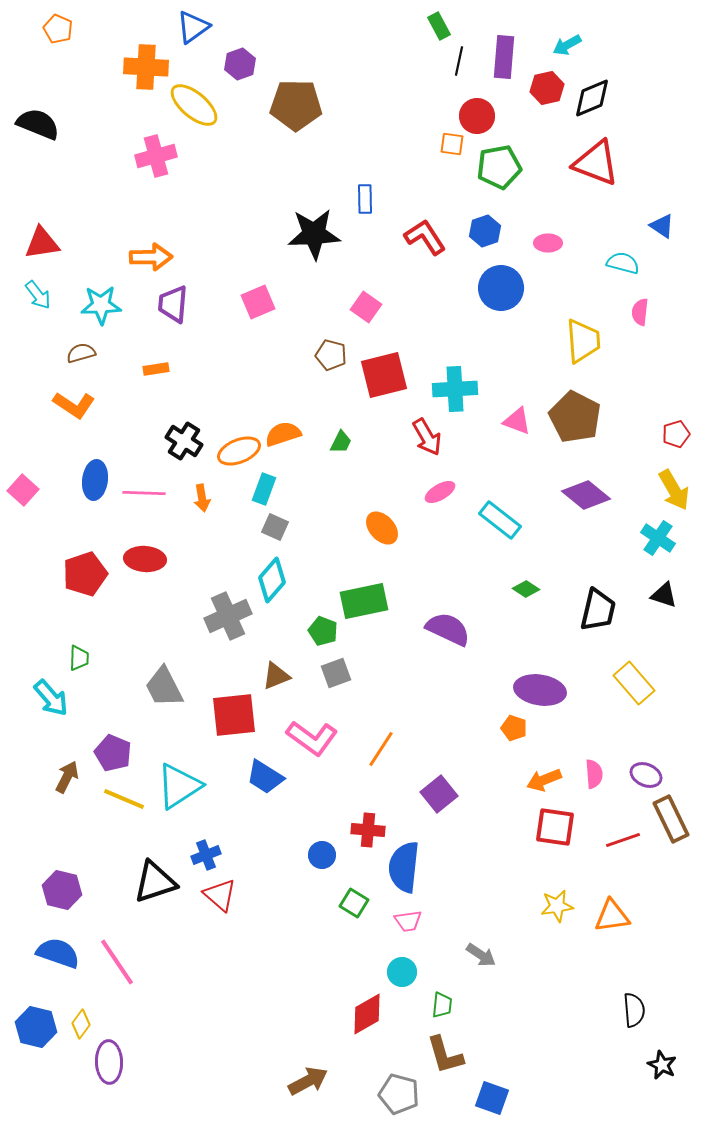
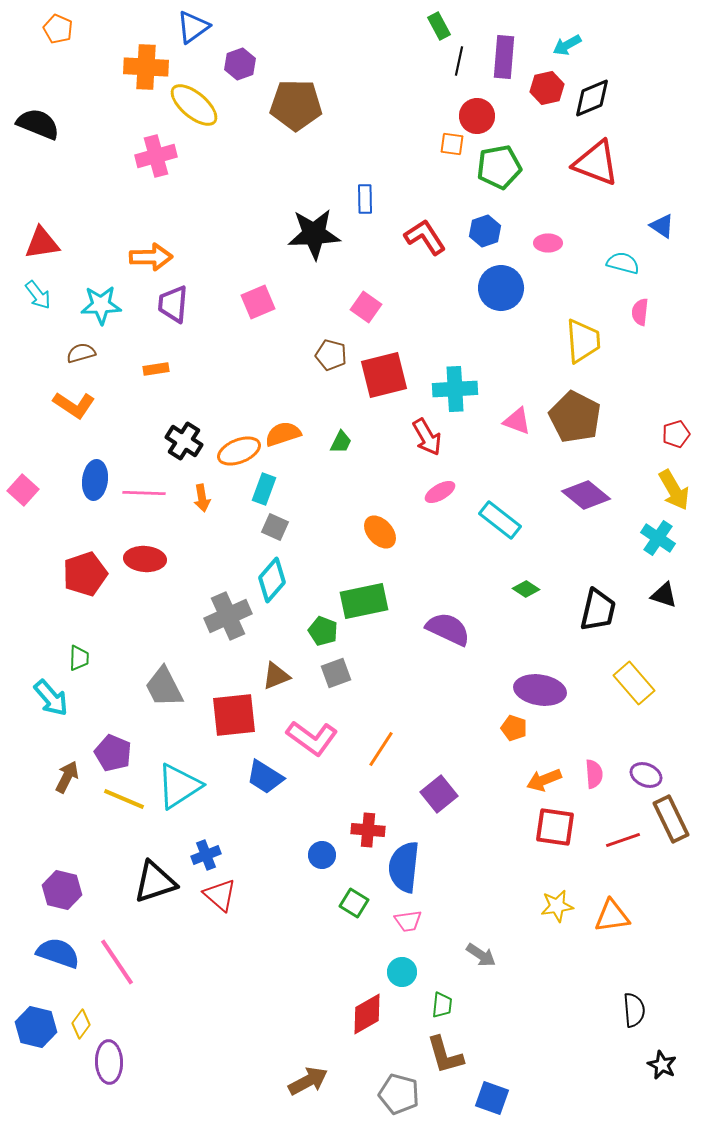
orange ellipse at (382, 528): moved 2 px left, 4 px down
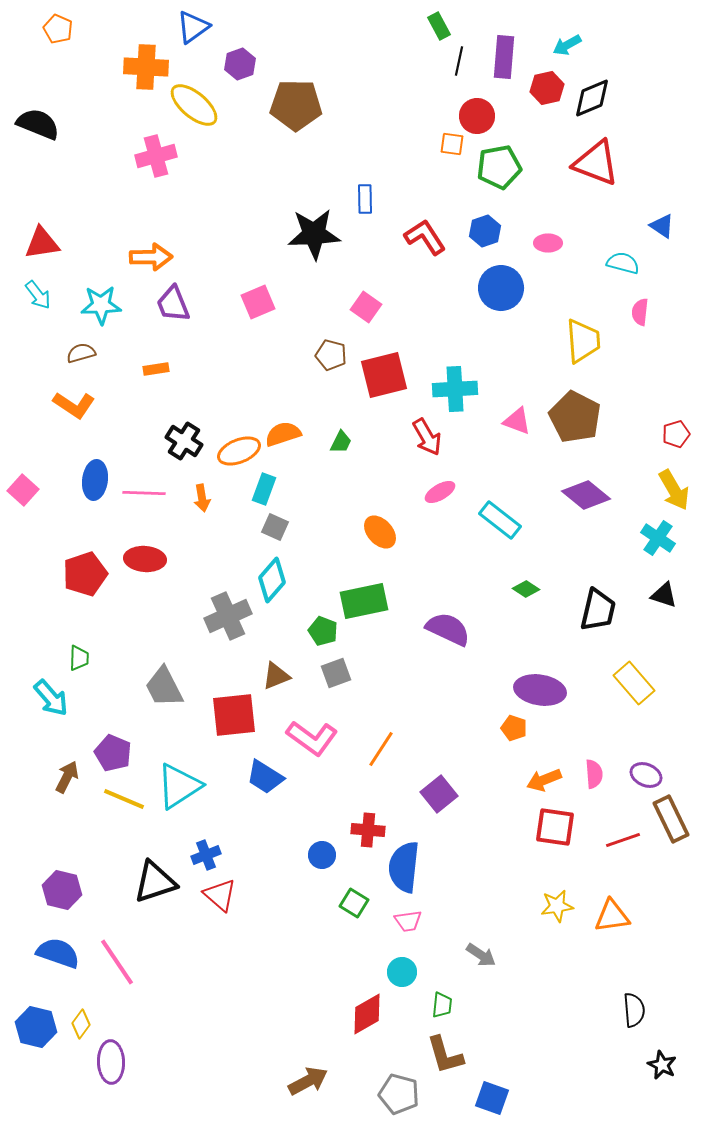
purple trapezoid at (173, 304): rotated 27 degrees counterclockwise
purple ellipse at (109, 1062): moved 2 px right
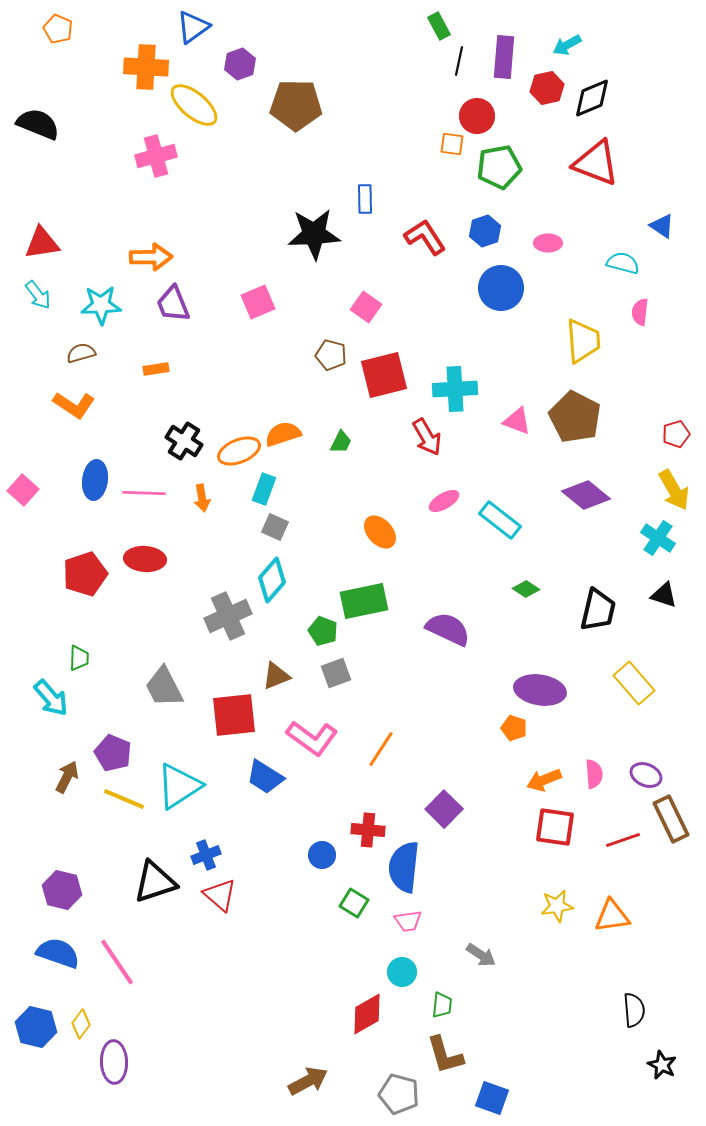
pink ellipse at (440, 492): moved 4 px right, 9 px down
purple square at (439, 794): moved 5 px right, 15 px down; rotated 6 degrees counterclockwise
purple ellipse at (111, 1062): moved 3 px right
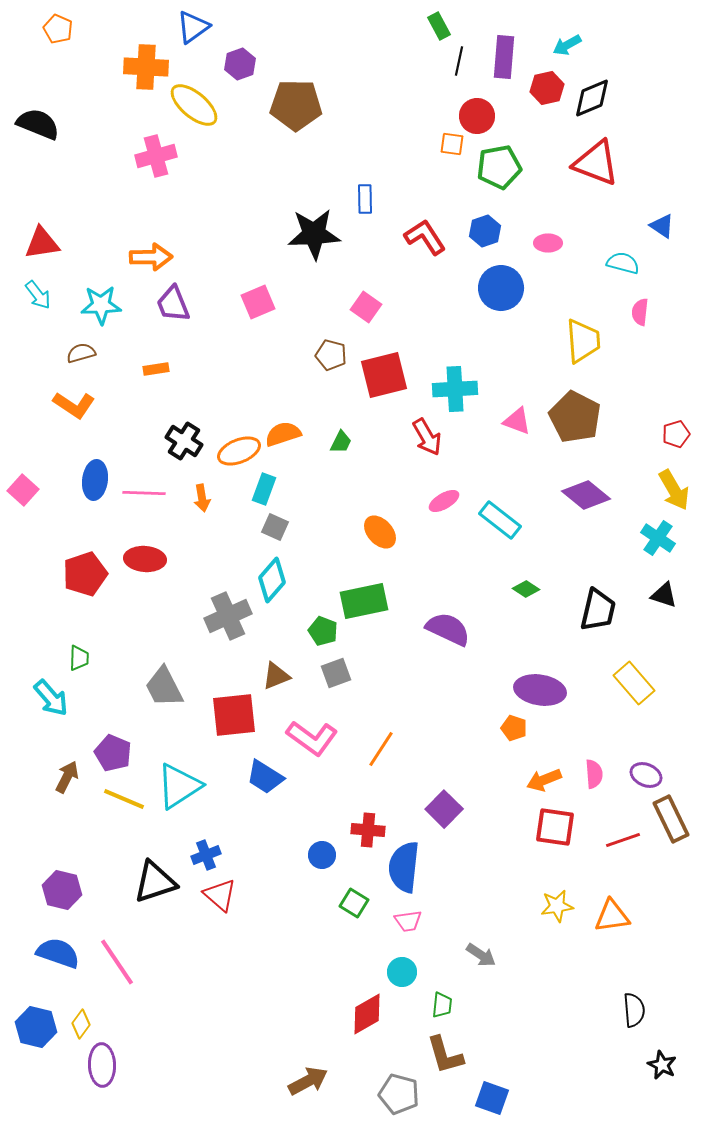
purple ellipse at (114, 1062): moved 12 px left, 3 px down
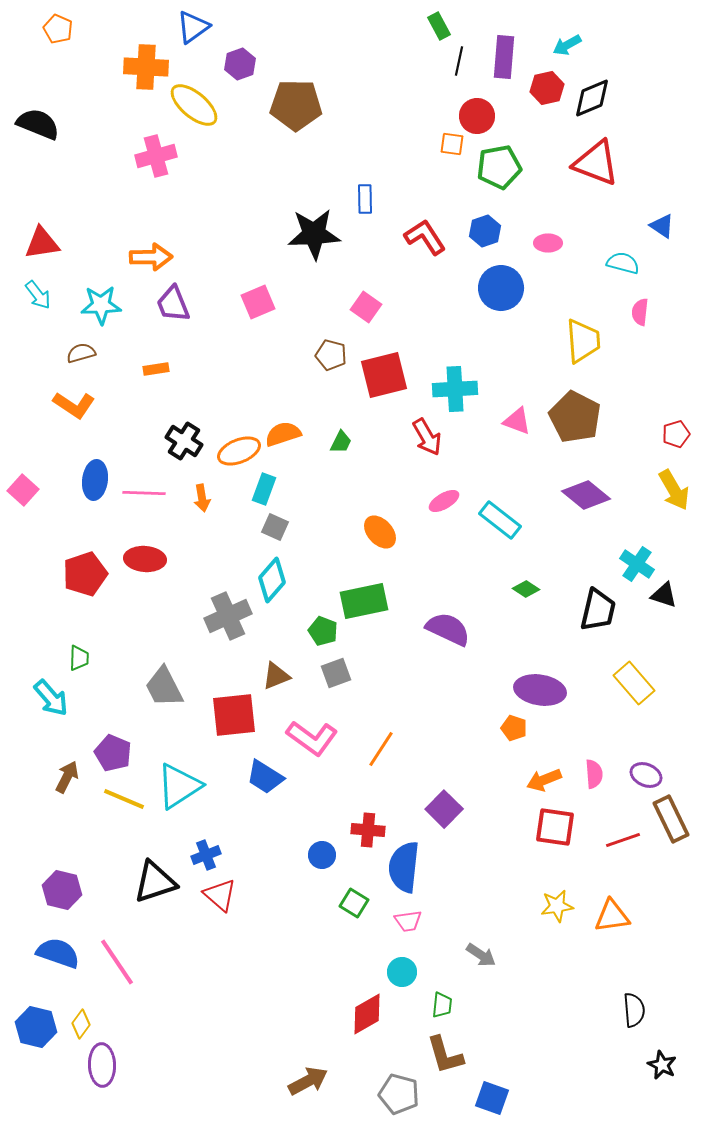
cyan cross at (658, 538): moved 21 px left, 26 px down
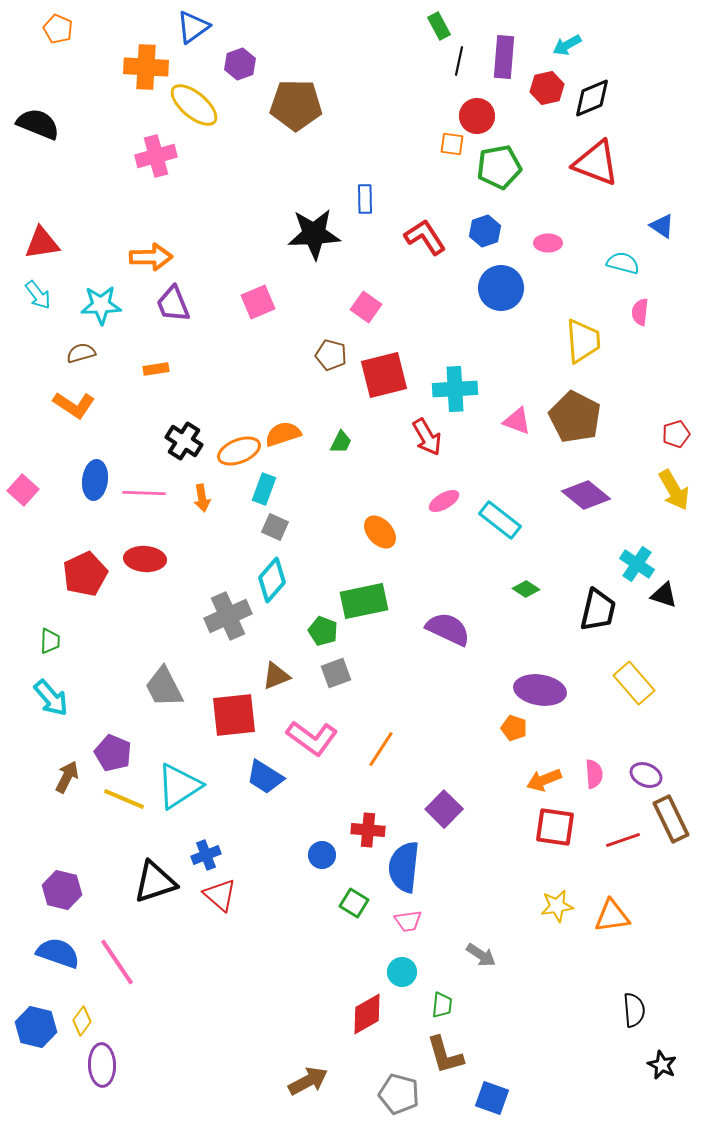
red pentagon at (85, 574): rotated 6 degrees counterclockwise
green trapezoid at (79, 658): moved 29 px left, 17 px up
yellow diamond at (81, 1024): moved 1 px right, 3 px up
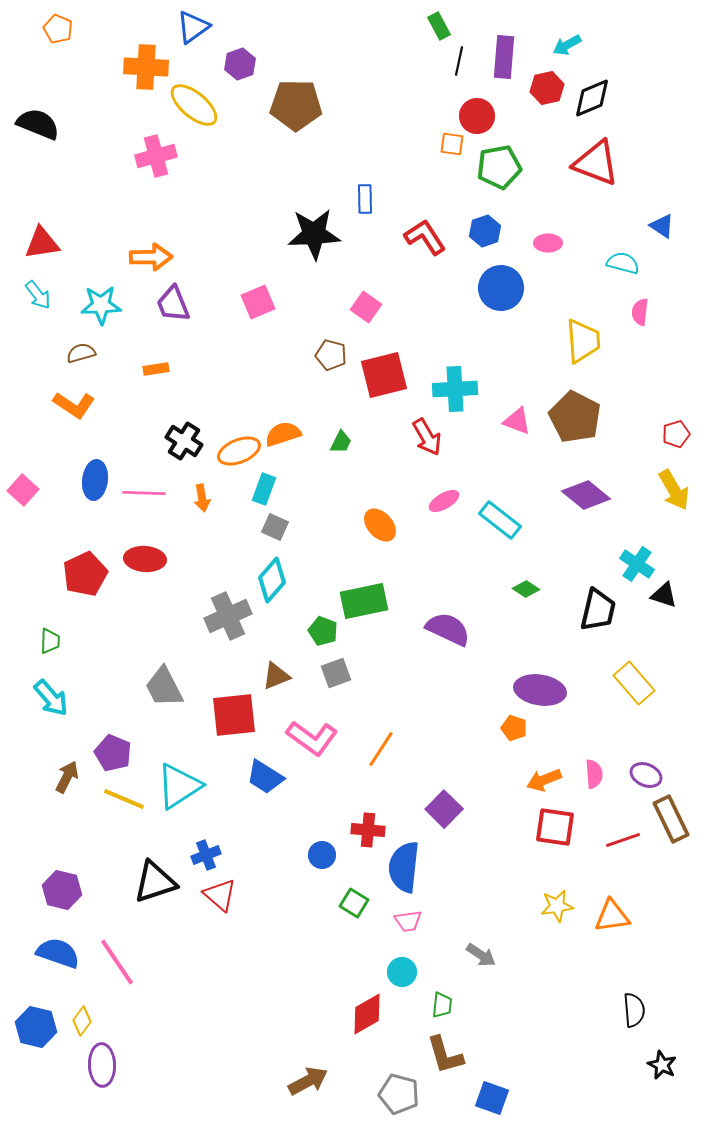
orange ellipse at (380, 532): moved 7 px up
